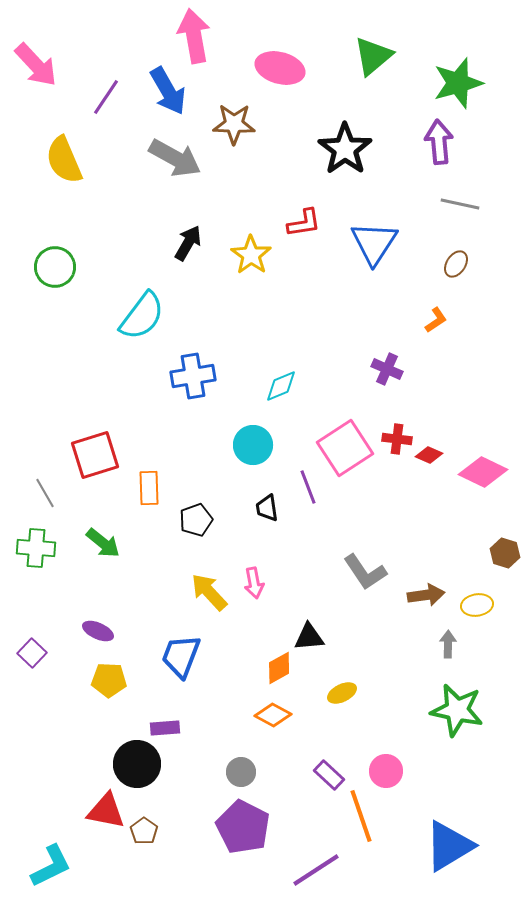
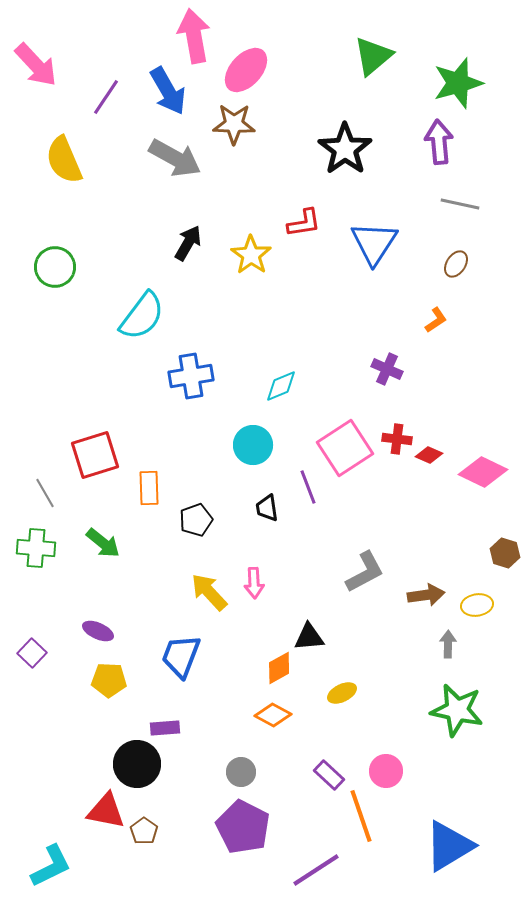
pink ellipse at (280, 68): moved 34 px left, 2 px down; rotated 63 degrees counterclockwise
blue cross at (193, 376): moved 2 px left
gray L-shape at (365, 572): rotated 84 degrees counterclockwise
pink arrow at (254, 583): rotated 8 degrees clockwise
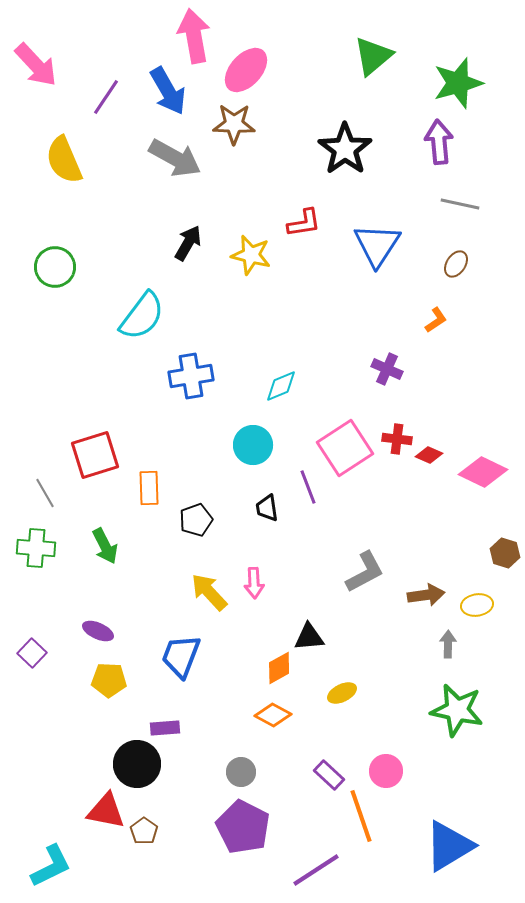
blue triangle at (374, 243): moved 3 px right, 2 px down
yellow star at (251, 255): rotated 21 degrees counterclockwise
green arrow at (103, 543): moved 2 px right, 3 px down; rotated 24 degrees clockwise
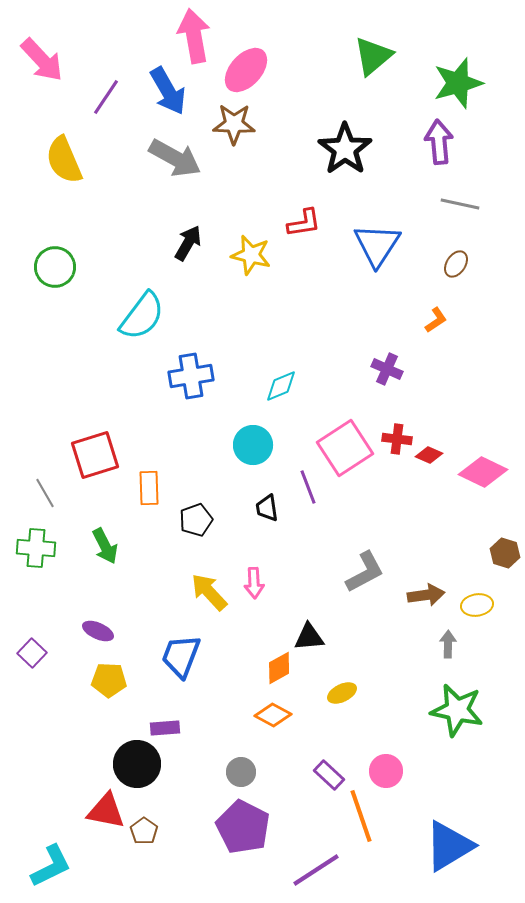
pink arrow at (36, 65): moved 6 px right, 5 px up
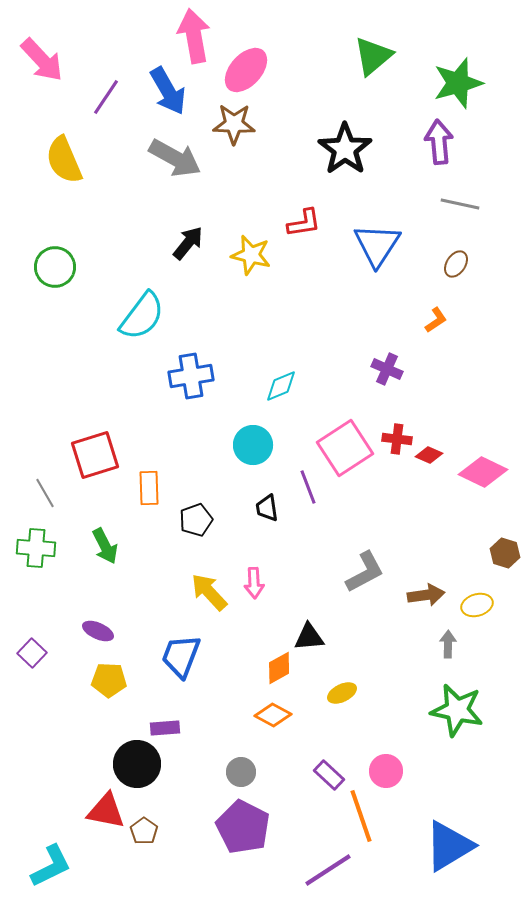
black arrow at (188, 243): rotated 9 degrees clockwise
yellow ellipse at (477, 605): rotated 8 degrees counterclockwise
purple line at (316, 870): moved 12 px right
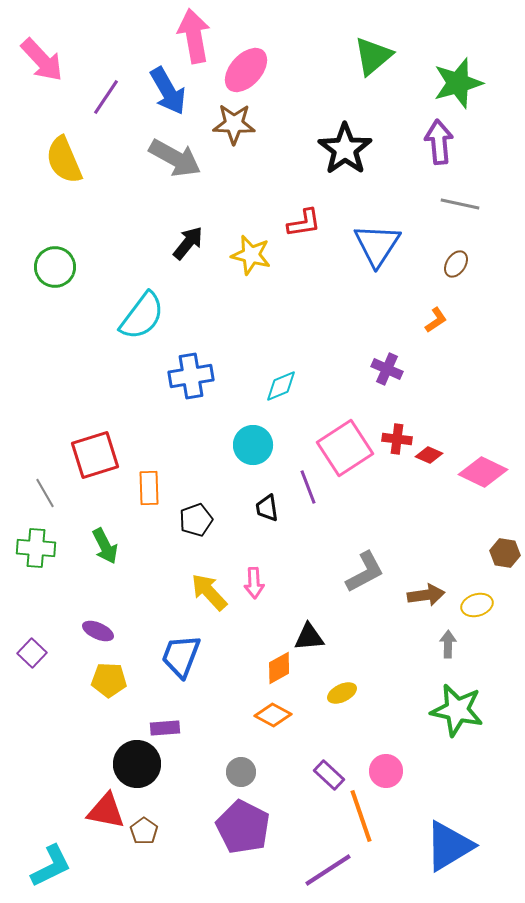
brown hexagon at (505, 553): rotated 8 degrees counterclockwise
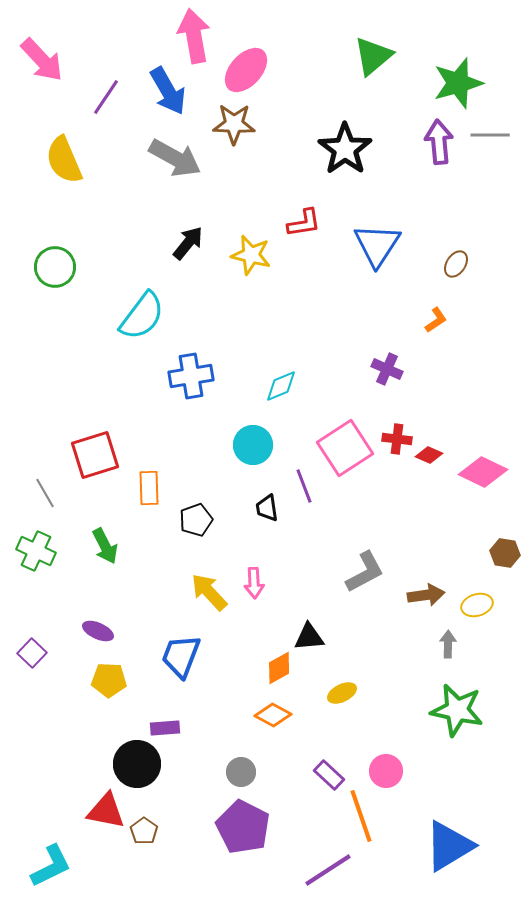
gray line at (460, 204): moved 30 px right, 69 px up; rotated 12 degrees counterclockwise
purple line at (308, 487): moved 4 px left, 1 px up
green cross at (36, 548): moved 3 px down; rotated 21 degrees clockwise
